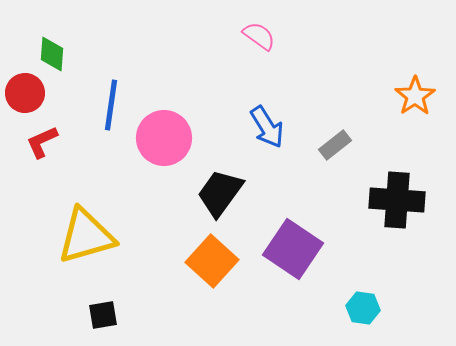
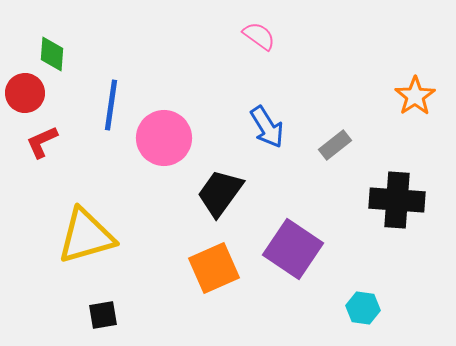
orange square: moved 2 px right, 7 px down; rotated 24 degrees clockwise
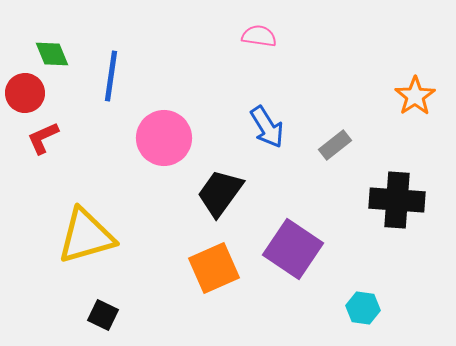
pink semicircle: rotated 28 degrees counterclockwise
green diamond: rotated 27 degrees counterclockwise
blue line: moved 29 px up
red L-shape: moved 1 px right, 4 px up
black square: rotated 36 degrees clockwise
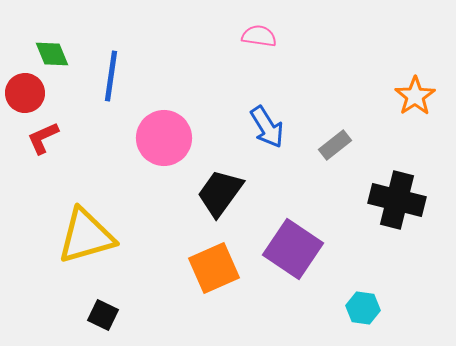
black cross: rotated 10 degrees clockwise
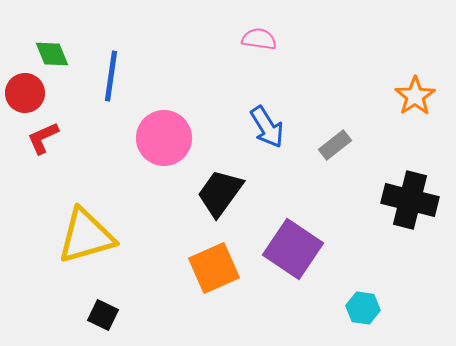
pink semicircle: moved 3 px down
black cross: moved 13 px right
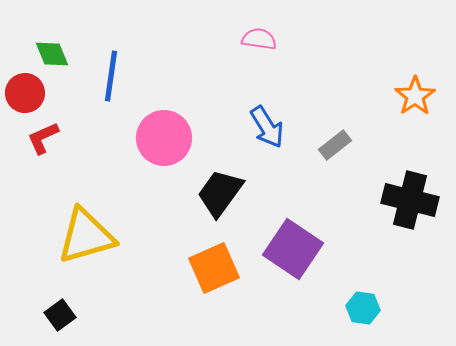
black square: moved 43 px left; rotated 28 degrees clockwise
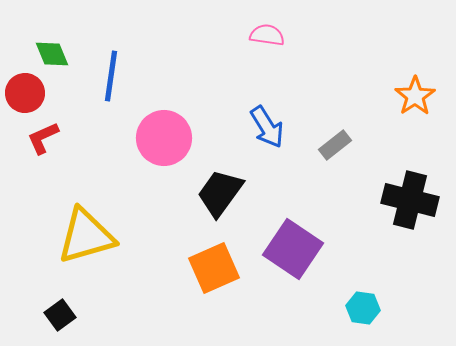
pink semicircle: moved 8 px right, 4 px up
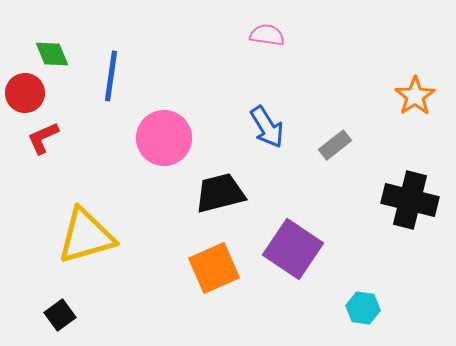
black trapezoid: rotated 40 degrees clockwise
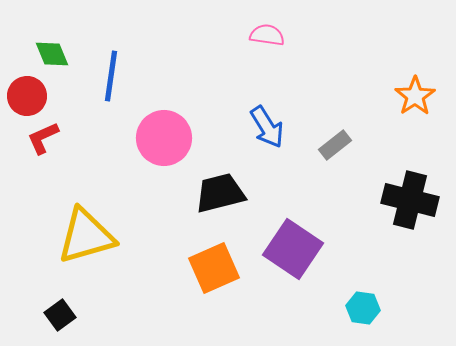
red circle: moved 2 px right, 3 px down
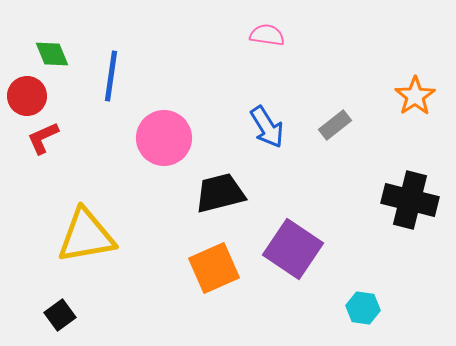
gray rectangle: moved 20 px up
yellow triangle: rotated 6 degrees clockwise
